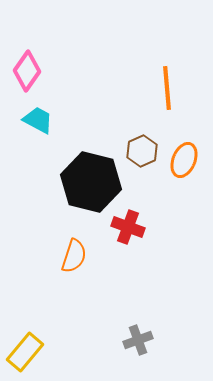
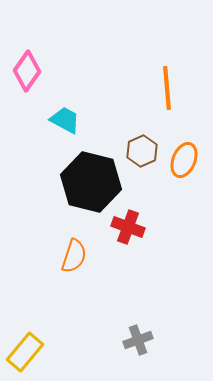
cyan trapezoid: moved 27 px right
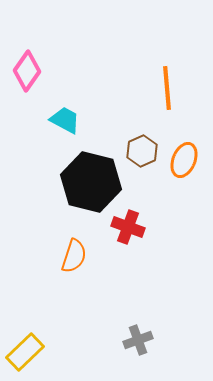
yellow rectangle: rotated 6 degrees clockwise
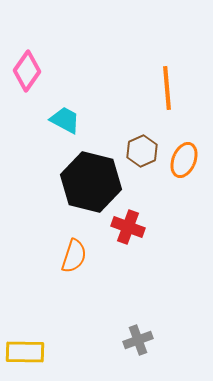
yellow rectangle: rotated 45 degrees clockwise
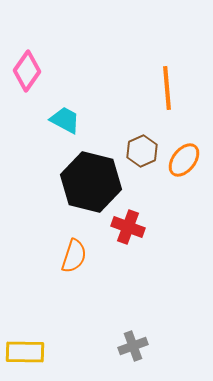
orange ellipse: rotated 16 degrees clockwise
gray cross: moved 5 px left, 6 px down
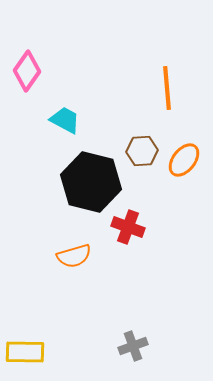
brown hexagon: rotated 20 degrees clockwise
orange semicircle: rotated 56 degrees clockwise
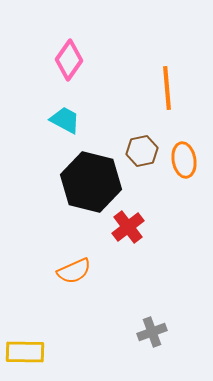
pink diamond: moved 42 px right, 11 px up
brown hexagon: rotated 8 degrees counterclockwise
orange ellipse: rotated 48 degrees counterclockwise
red cross: rotated 32 degrees clockwise
orange semicircle: moved 15 px down; rotated 8 degrees counterclockwise
gray cross: moved 19 px right, 14 px up
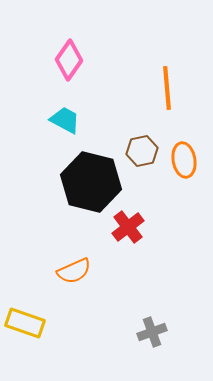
yellow rectangle: moved 29 px up; rotated 18 degrees clockwise
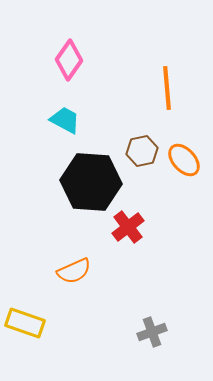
orange ellipse: rotated 32 degrees counterclockwise
black hexagon: rotated 10 degrees counterclockwise
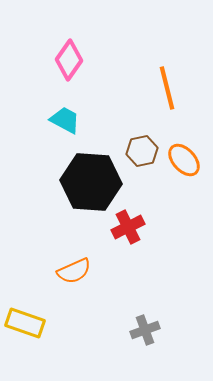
orange line: rotated 9 degrees counterclockwise
red cross: rotated 12 degrees clockwise
gray cross: moved 7 px left, 2 px up
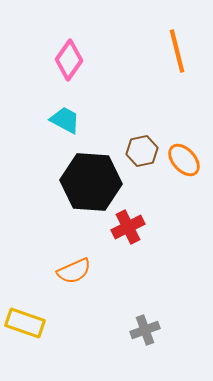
orange line: moved 10 px right, 37 px up
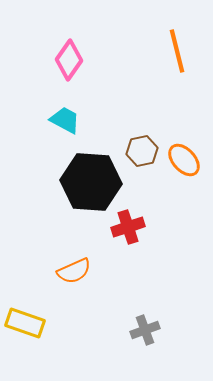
red cross: rotated 8 degrees clockwise
